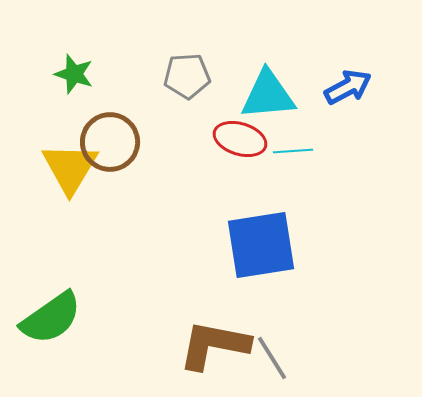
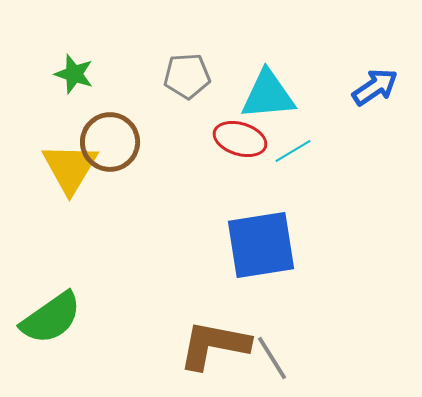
blue arrow: moved 27 px right; rotated 6 degrees counterclockwise
cyan line: rotated 27 degrees counterclockwise
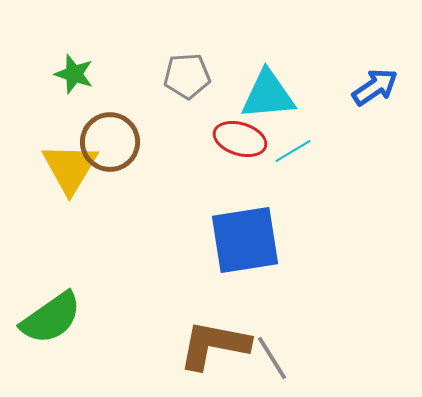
blue square: moved 16 px left, 5 px up
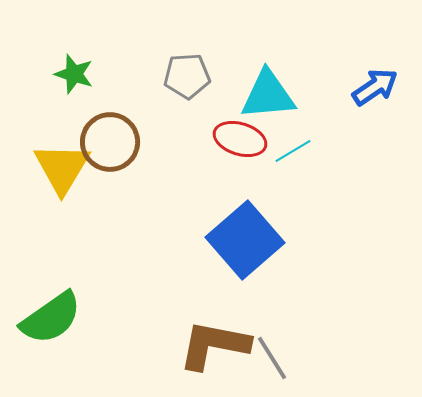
yellow triangle: moved 8 px left
blue square: rotated 32 degrees counterclockwise
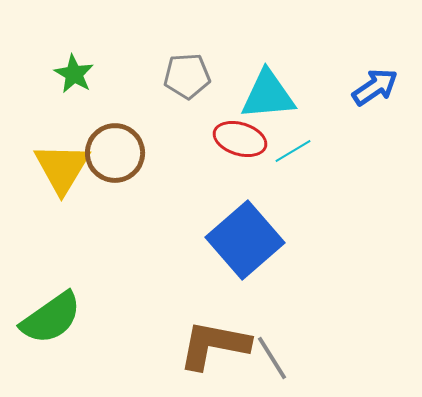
green star: rotated 12 degrees clockwise
brown circle: moved 5 px right, 11 px down
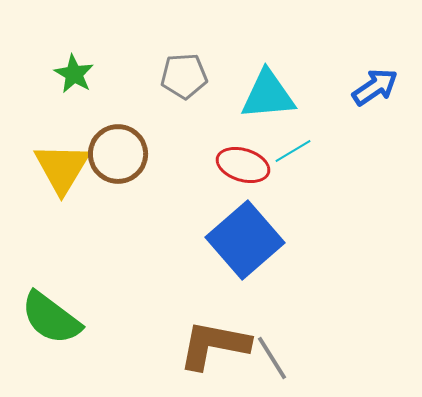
gray pentagon: moved 3 px left
red ellipse: moved 3 px right, 26 px down
brown circle: moved 3 px right, 1 px down
green semicircle: rotated 72 degrees clockwise
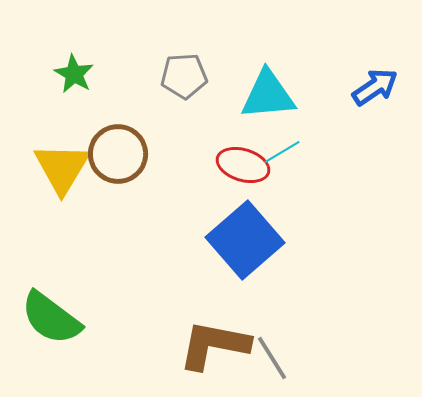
cyan line: moved 11 px left, 1 px down
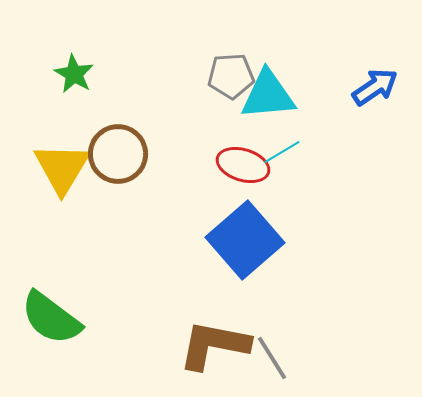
gray pentagon: moved 47 px right
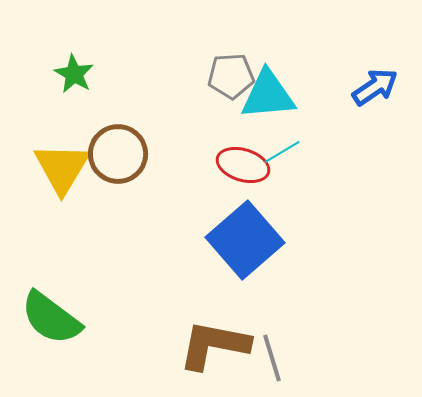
gray line: rotated 15 degrees clockwise
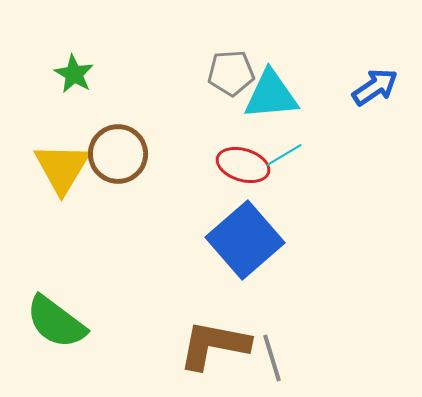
gray pentagon: moved 3 px up
cyan triangle: moved 3 px right
cyan line: moved 2 px right, 3 px down
green semicircle: moved 5 px right, 4 px down
